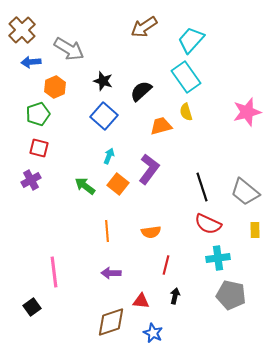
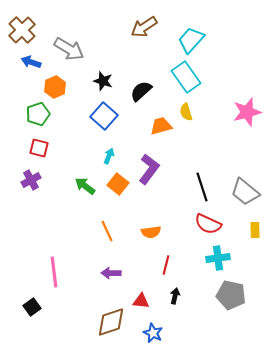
blue arrow: rotated 24 degrees clockwise
orange line: rotated 20 degrees counterclockwise
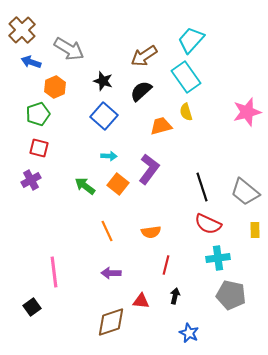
brown arrow: moved 29 px down
cyan arrow: rotated 70 degrees clockwise
blue star: moved 36 px right
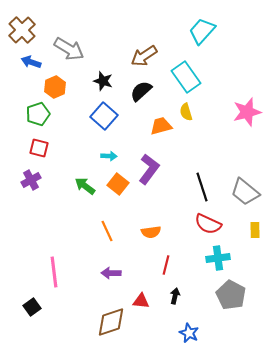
cyan trapezoid: moved 11 px right, 9 px up
gray pentagon: rotated 16 degrees clockwise
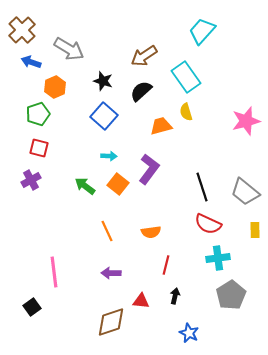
pink star: moved 1 px left, 9 px down
gray pentagon: rotated 12 degrees clockwise
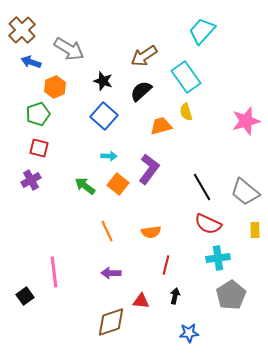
black line: rotated 12 degrees counterclockwise
black square: moved 7 px left, 11 px up
blue star: rotated 30 degrees counterclockwise
